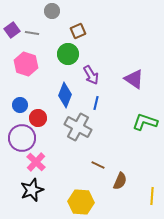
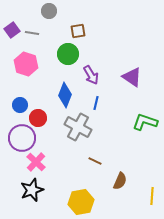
gray circle: moved 3 px left
brown square: rotated 14 degrees clockwise
purple triangle: moved 2 px left, 2 px up
brown line: moved 3 px left, 4 px up
yellow hexagon: rotated 15 degrees counterclockwise
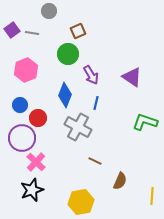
brown square: rotated 14 degrees counterclockwise
pink hexagon: moved 6 px down; rotated 20 degrees clockwise
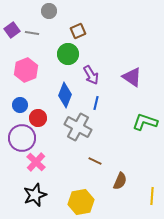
black star: moved 3 px right, 5 px down
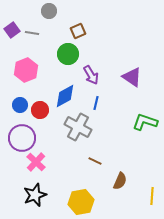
blue diamond: moved 1 px down; rotated 40 degrees clockwise
red circle: moved 2 px right, 8 px up
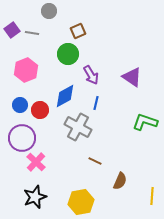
black star: moved 2 px down
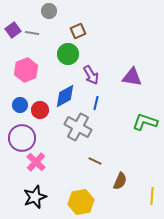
purple square: moved 1 px right
purple triangle: rotated 25 degrees counterclockwise
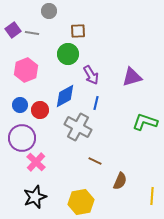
brown square: rotated 21 degrees clockwise
purple triangle: rotated 25 degrees counterclockwise
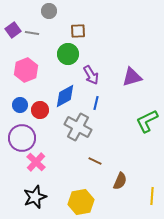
green L-shape: moved 2 px right, 1 px up; rotated 45 degrees counterclockwise
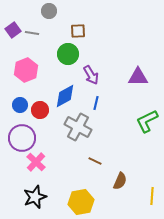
purple triangle: moved 6 px right; rotated 15 degrees clockwise
